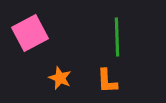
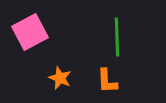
pink square: moved 1 px up
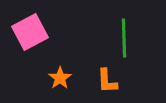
green line: moved 7 px right, 1 px down
orange star: rotated 15 degrees clockwise
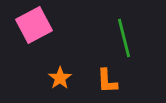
pink square: moved 4 px right, 7 px up
green line: rotated 12 degrees counterclockwise
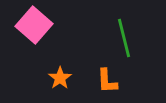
pink square: rotated 21 degrees counterclockwise
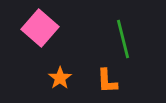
pink square: moved 6 px right, 3 px down
green line: moved 1 px left, 1 px down
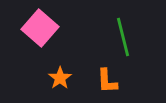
green line: moved 2 px up
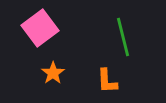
pink square: rotated 12 degrees clockwise
orange star: moved 7 px left, 5 px up
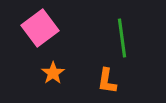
green line: moved 1 px left, 1 px down; rotated 6 degrees clockwise
orange L-shape: rotated 12 degrees clockwise
